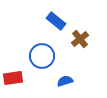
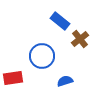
blue rectangle: moved 4 px right
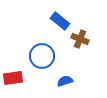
brown cross: rotated 30 degrees counterclockwise
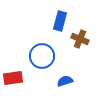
blue rectangle: rotated 66 degrees clockwise
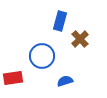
brown cross: rotated 24 degrees clockwise
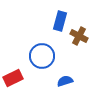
brown cross: moved 1 px left, 3 px up; rotated 18 degrees counterclockwise
red rectangle: rotated 18 degrees counterclockwise
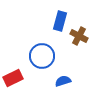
blue semicircle: moved 2 px left
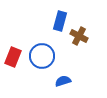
red rectangle: moved 21 px up; rotated 42 degrees counterclockwise
